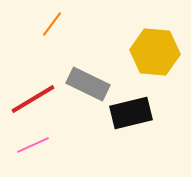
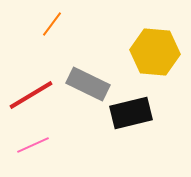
red line: moved 2 px left, 4 px up
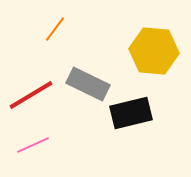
orange line: moved 3 px right, 5 px down
yellow hexagon: moved 1 px left, 1 px up
